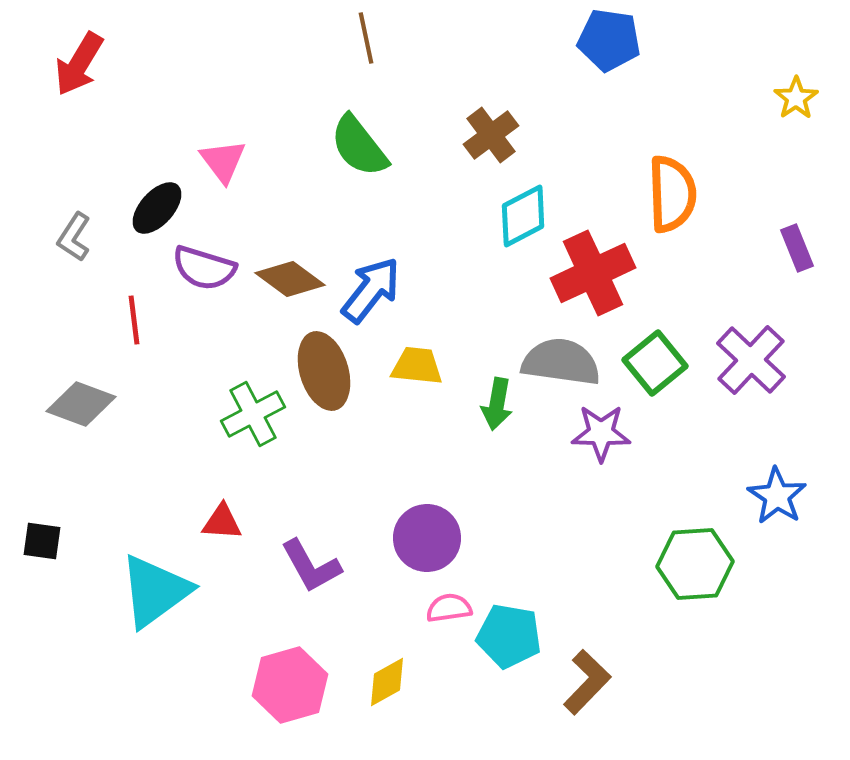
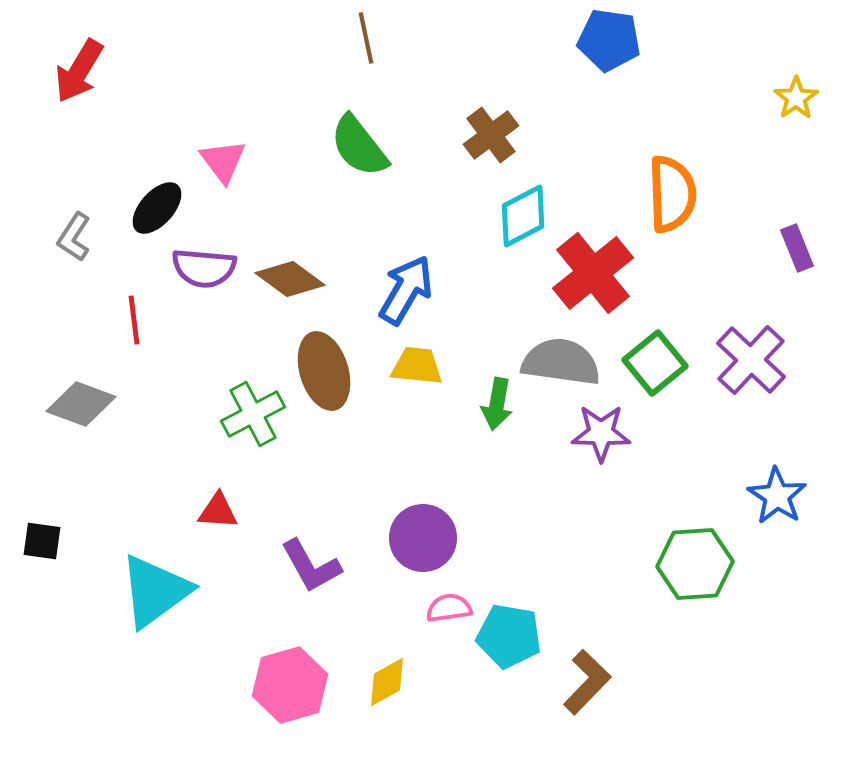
red arrow: moved 7 px down
purple semicircle: rotated 12 degrees counterclockwise
red cross: rotated 14 degrees counterclockwise
blue arrow: moved 35 px right; rotated 8 degrees counterclockwise
red triangle: moved 4 px left, 11 px up
purple circle: moved 4 px left
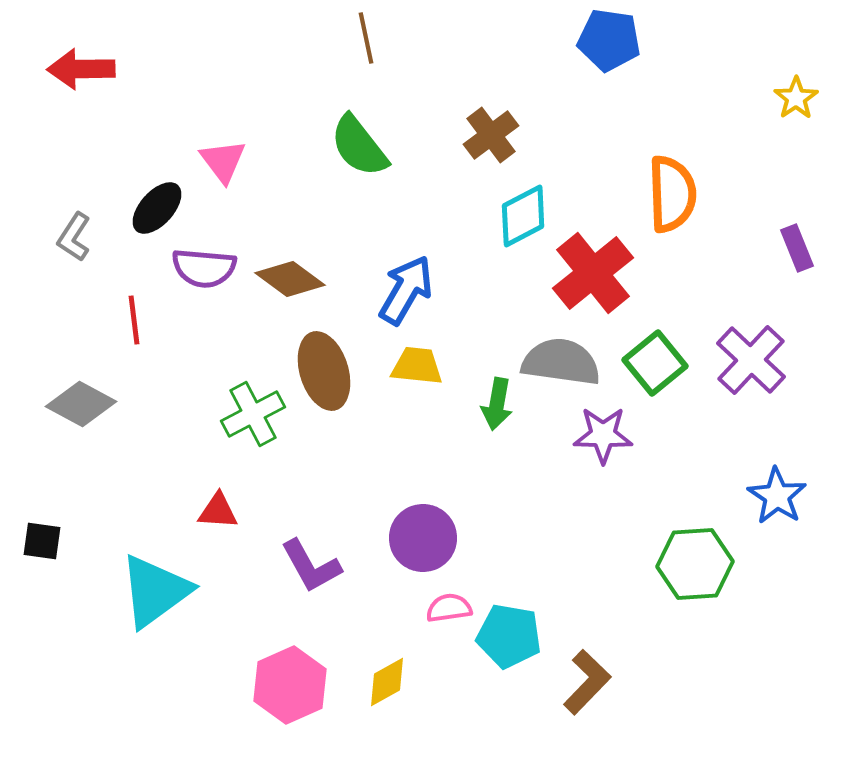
red arrow: moved 2 px right, 2 px up; rotated 58 degrees clockwise
gray diamond: rotated 8 degrees clockwise
purple star: moved 2 px right, 2 px down
pink hexagon: rotated 8 degrees counterclockwise
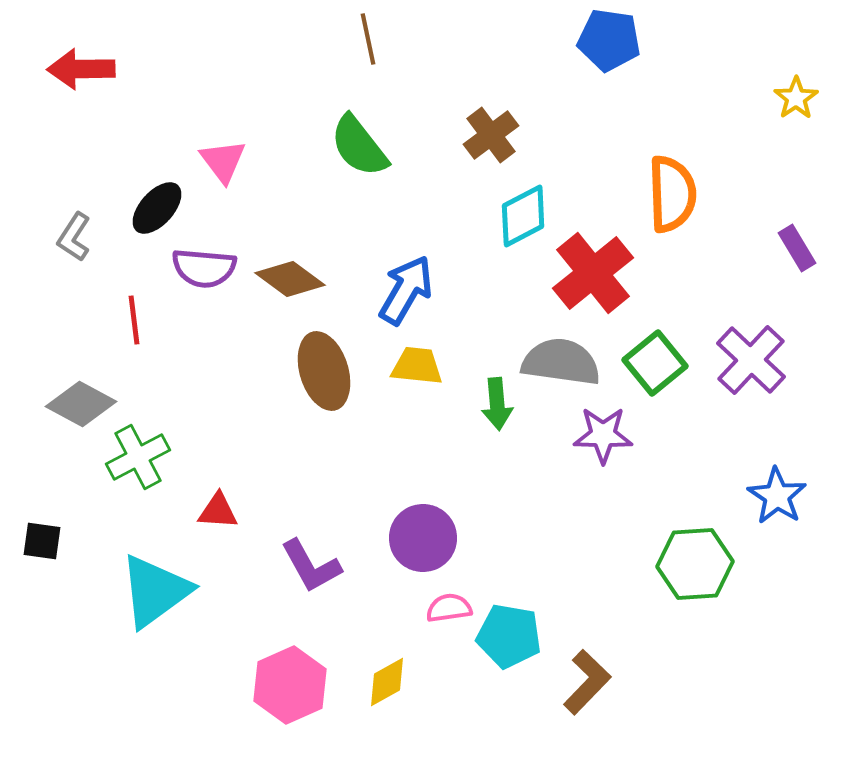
brown line: moved 2 px right, 1 px down
purple rectangle: rotated 9 degrees counterclockwise
green arrow: rotated 15 degrees counterclockwise
green cross: moved 115 px left, 43 px down
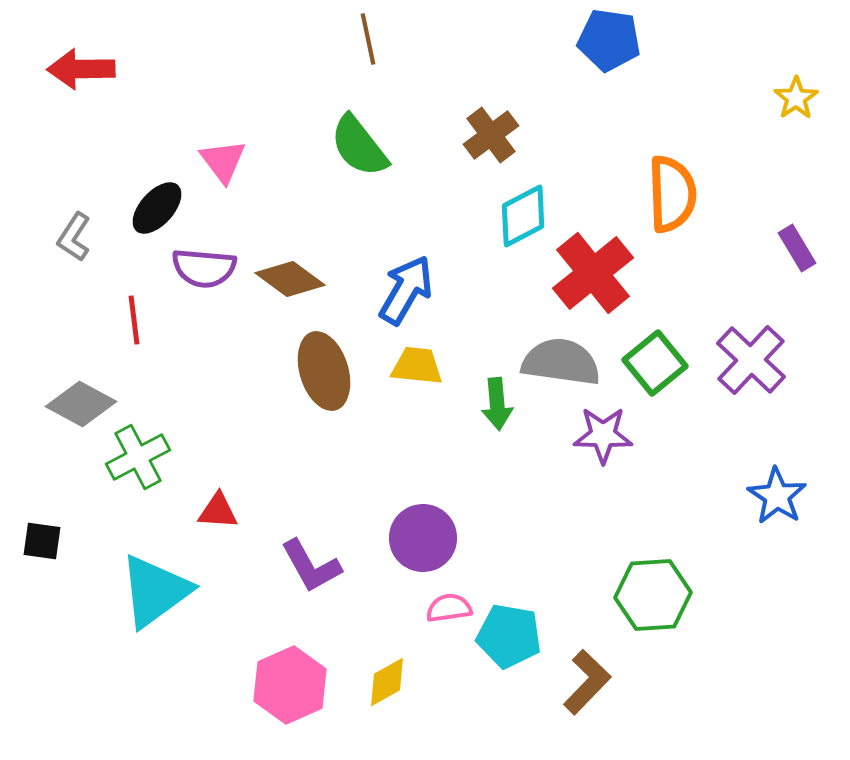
green hexagon: moved 42 px left, 31 px down
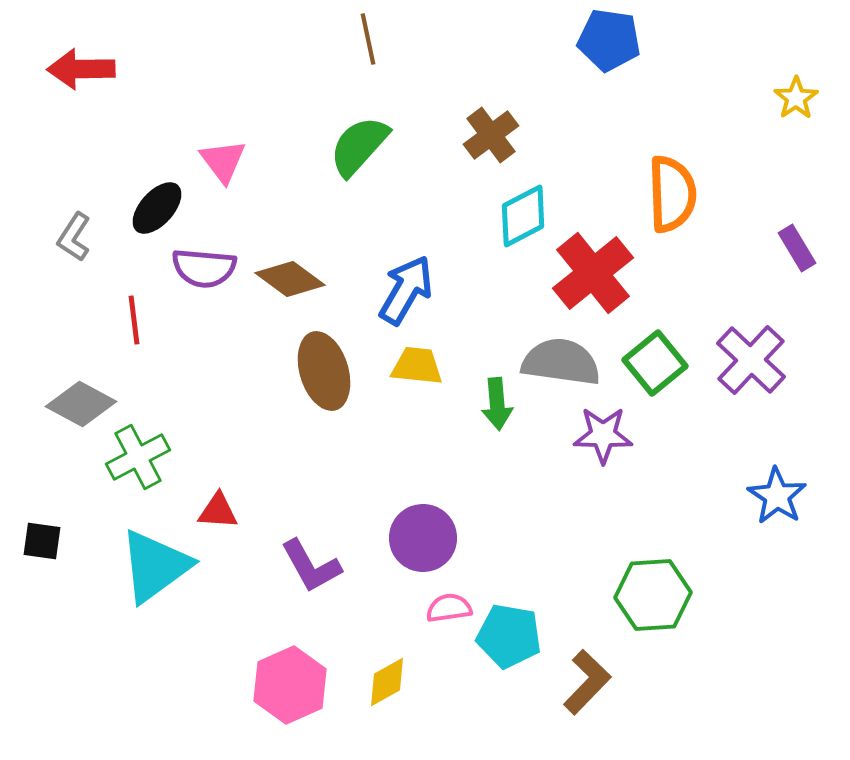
green semicircle: rotated 80 degrees clockwise
cyan triangle: moved 25 px up
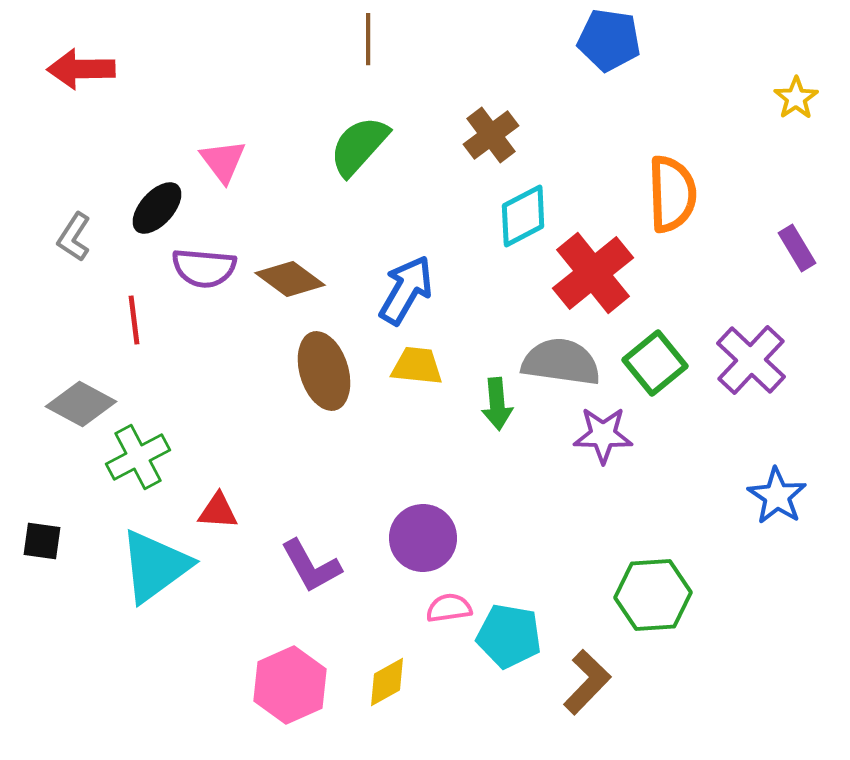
brown line: rotated 12 degrees clockwise
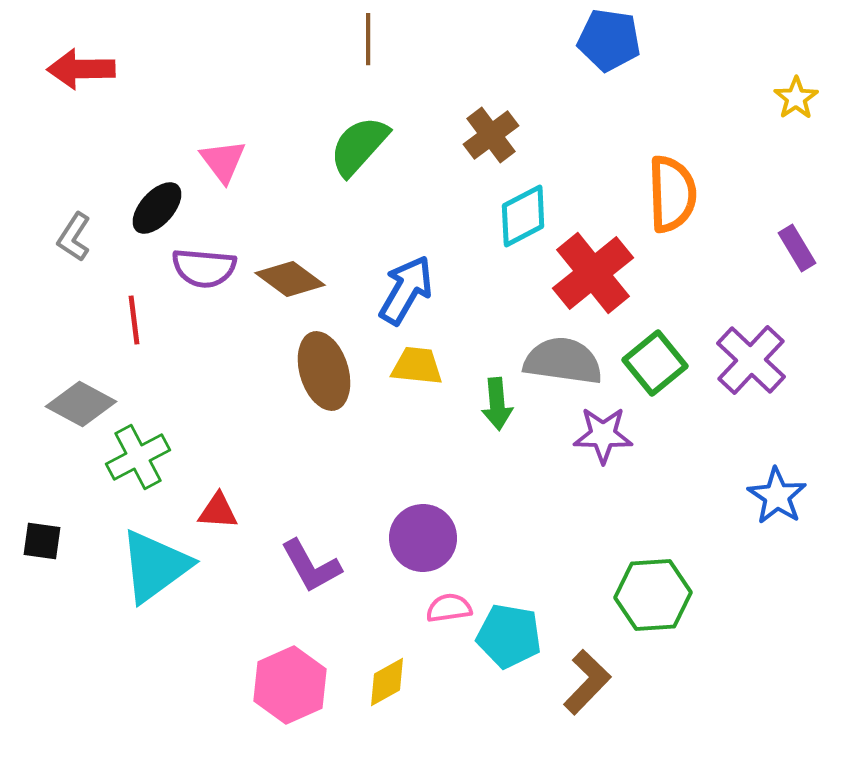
gray semicircle: moved 2 px right, 1 px up
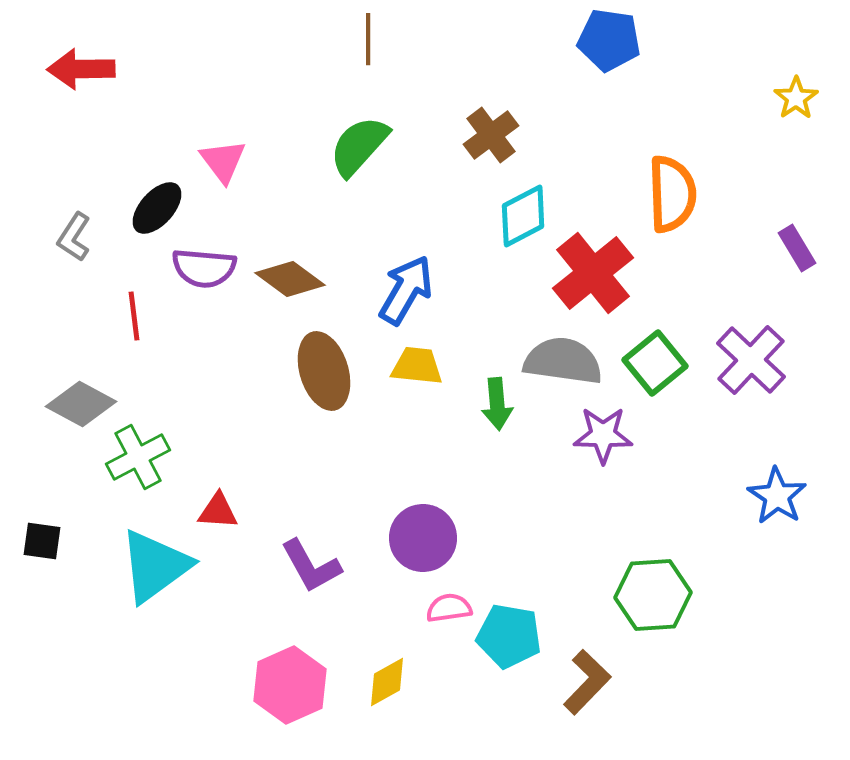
red line: moved 4 px up
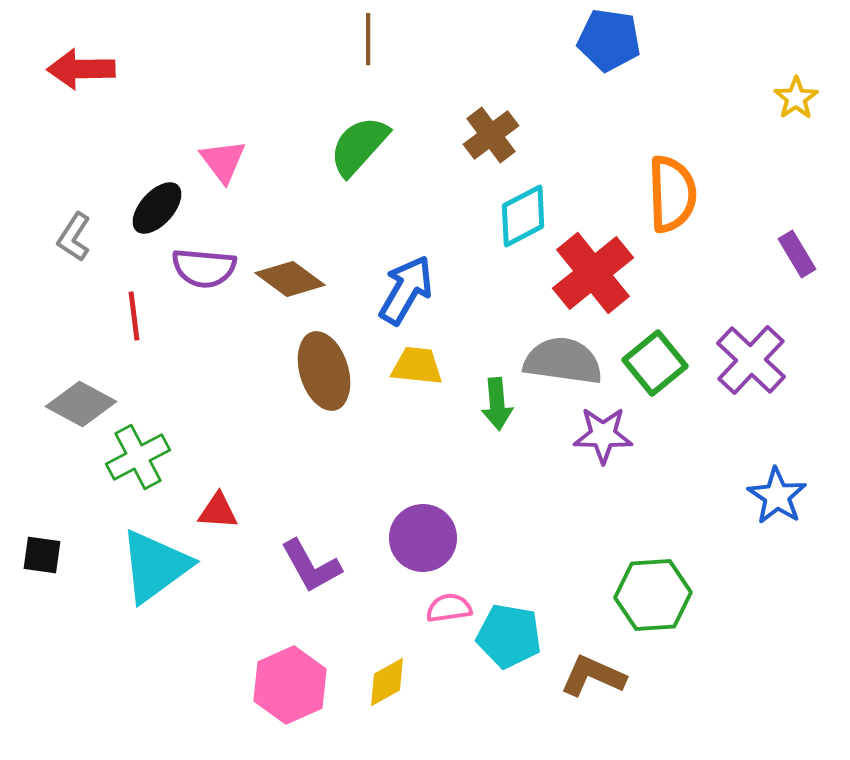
purple rectangle: moved 6 px down
black square: moved 14 px down
brown L-shape: moved 6 px right, 6 px up; rotated 110 degrees counterclockwise
